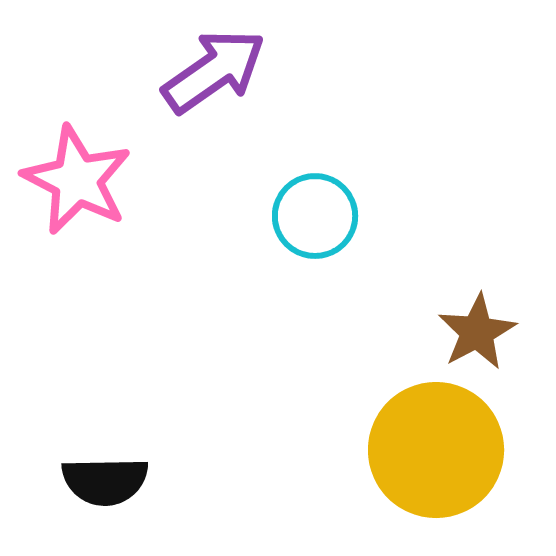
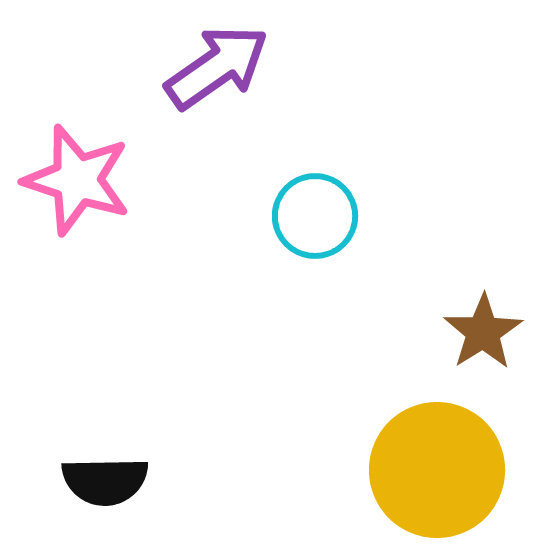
purple arrow: moved 3 px right, 4 px up
pink star: rotated 9 degrees counterclockwise
brown star: moved 6 px right; rotated 4 degrees counterclockwise
yellow circle: moved 1 px right, 20 px down
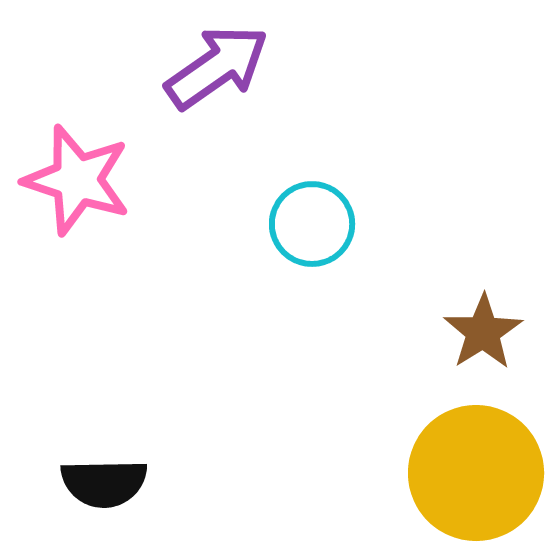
cyan circle: moved 3 px left, 8 px down
yellow circle: moved 39 px right, 3 px down
black semicircle: moved 1 px left, 2 px down
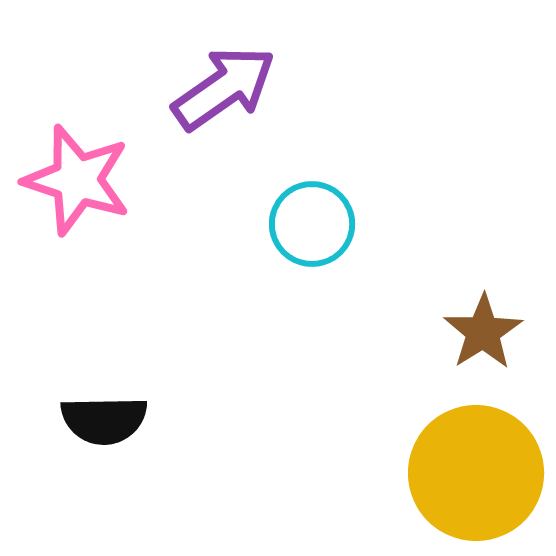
purple arrow: moved 7 px right, 21 px down
black semicircle: moved 63 px up
